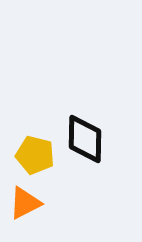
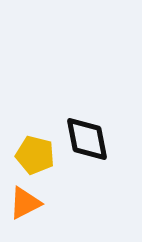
black diamond: moved 2 px right; rotated 12 degrees counterclockwise
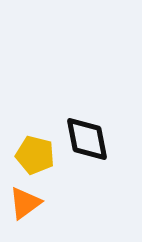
orange triangle: rotated 9 degrees counterclockwise
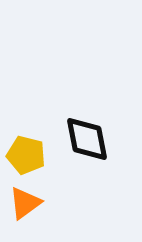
yellow pentagon: moved 9 px left
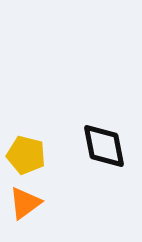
black diamond: moved 17 px right, 7 px down
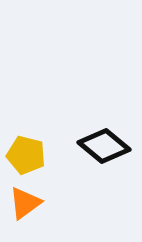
black diamond: rotated 39 degrees counterclockwise
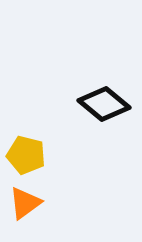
black diamond: moved 42 px up
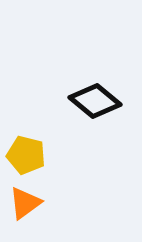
black diamond: moved 9 px left, 3 px up
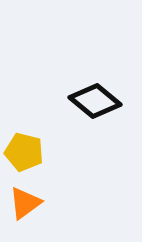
yellow pentagon: moved 2 px left, 3 px up
